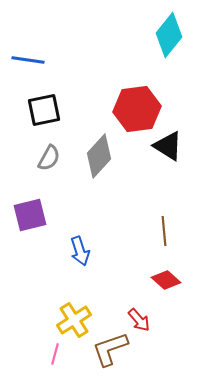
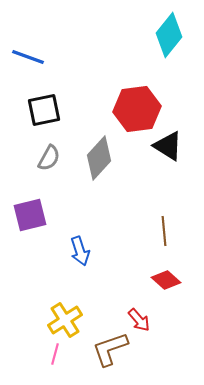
blue line: moved 3 px up; rotated 12 degrees clockwise
gray diamond: moved 2 px down
yellow cross: moved 9 px left
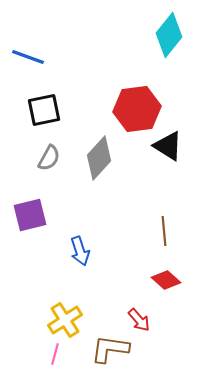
brown L-shape: rotated 27 degrees clockwise
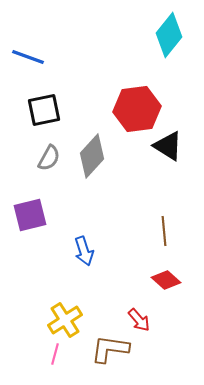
gray diamond: moved 7 px left, 2 px up
blue arrow: moved 4 px right
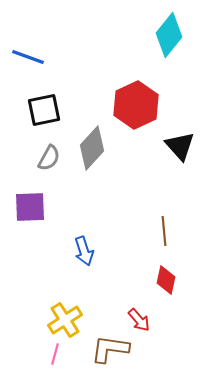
red hexagon: moved 1 px left, 4 px up; rotated 18 degrees counterclockwise
black triangle: moved 12 px right; rotated 16 degrees clockwise
gray diamond: moved 8 px up
purple square: moved 8 px up; rotated 12 degrees clockwise
red diamond: rotated 60 degrees clockwise
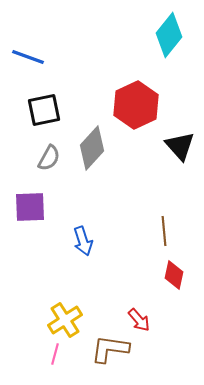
blue arrow: moved 1 px left, 10 px up
red diamond: moved 8 px right, 5 px up
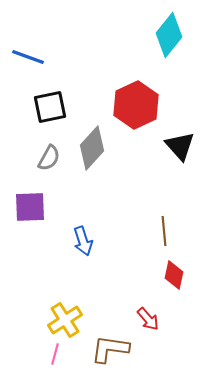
black square: moved 6 px right, 3 px up
red arrow: moved 9 px right, 1 px up
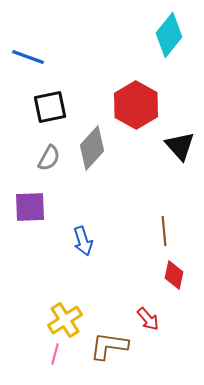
red hexagon: rotated 6 degrees counterclockwise
brown L-shape: moved 1 px left, 3 px up
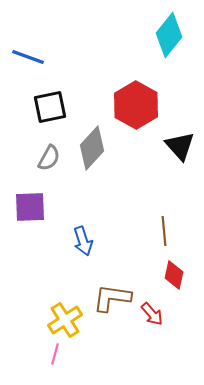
red arrow: moved 4 px right, 5 px up
brown L-shape: moved 3 px right, 48 px up
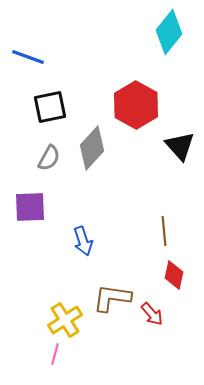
cyan diamond: moved 3 px up
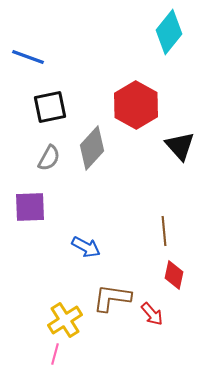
blue arrow: moved 3 px right, 6 px down; rotated 44 degrees counterclockwise
